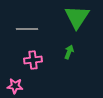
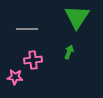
pink star: moved 9 px up
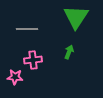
green triangle: moved 1 px left
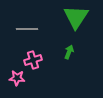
pink cross: rotated 12 degrees counterclockwise
pink star: moved 2 px right, 1 px down
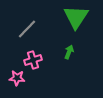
gray line: rotated 45 degrees counterclockwise
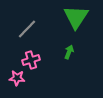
pink cross: moved 2 px left
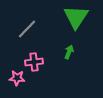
pink cross: moved 3 px right, 2 px down; rotated 12 degrees clockwise
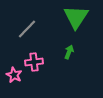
pink star: moved 3 px left, 3 px up; rotated 21 degrees clockwise
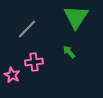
green arrow: rotated 64 degrees counterclockwise
pink star: moved 2 px left
